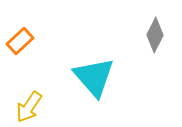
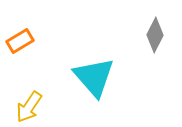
orange rectangle: rotated 12 degrees clockwise
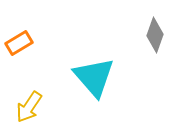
gray diamond: rotated 8 degrees counterclockwise
orange rectangle: moved 1 px left, 2 px down
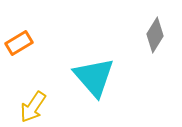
gray diamond: rotated 12 degrees clockwise
yellow arrow: moved 4 px right
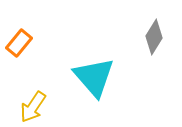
gray diamond: moved 1 px left, 2 px down
orange rectangle: rotated 20 degrees counterclockwise
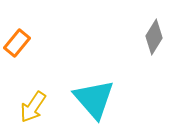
orange rectangle: moved 2 px left
cyan triangle: moved 22 px down
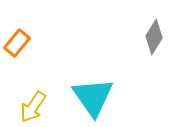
cyan triangle: moved 1 px left, 2 px up; rotated 6 degrees clockwise
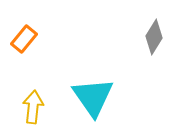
orange rectangle: moved 7 px right, 4 px up
yellow arrow: rotated 152 degrees clockwise
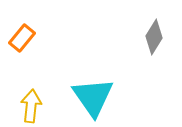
orange rectangle: moved 2 px left, 1 px up
yellow arrow: moved 2 px left, 1 px up
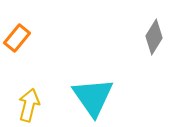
orange rectangle: moved 5 px left
yellow arrow: moved 2 px left, 1 px up; rotated 8 degrees clockwise
